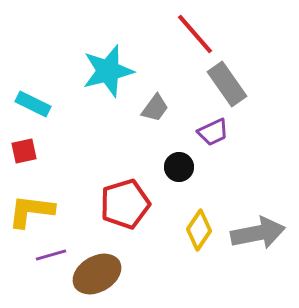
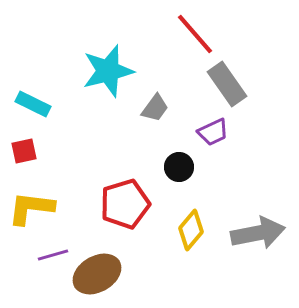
yellow L-shape: moved 3 px up
yellow diamond: moved 8 px left; rotated 6 degrees clockwise
purple line: moved 2 px right
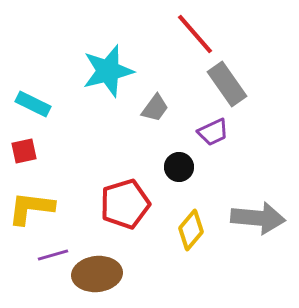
gray arrow: moved 15 px up; rotated 16 degrees clockwise
brown ellipse: rotated 24 degrees clockwise
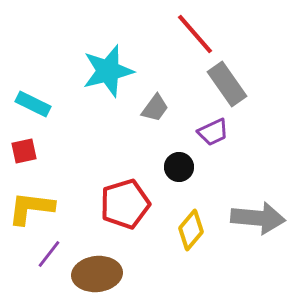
purple line: moved 4 px left, 1 px up; rotated 36 degrees counterclockwise
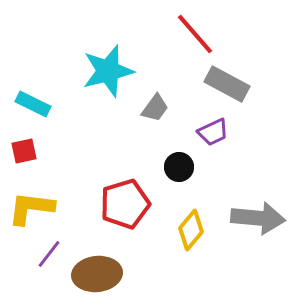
gray rectangle: rotated 27 degrees counterclockwise
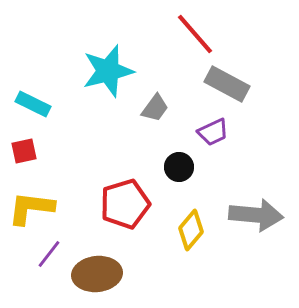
gray arrow: moved 2 px left, 3 px up
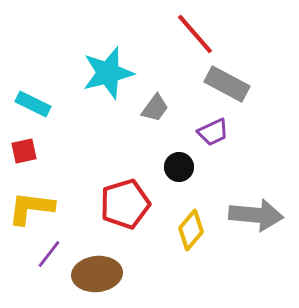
cyan star: moved 2 px down
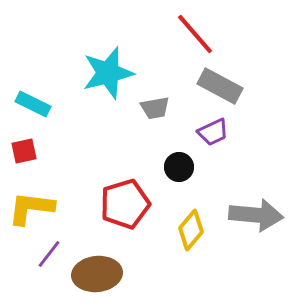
gray rectangle: moved 7 px left, 2 px down
gray trapezoid: rotated 44 degrees clockwise
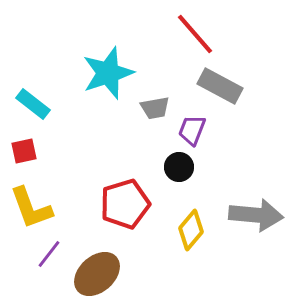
cyan star: rotated 4 degrees counterclockwise
cyan rectangle: rotated 12 degrees clockwise
purple trapezoid: moved 21 px left, 2 px up; rotated 136 degrees clockwise
yellow L-shape: rotated 117 degrees counterclockwise
brown ellipse: rotated 36 degrees counterclockwise
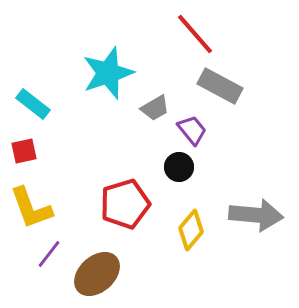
gray trapezoid: rotated 20 degrees counterclockwise
purple trapezoid: rotated 120 degrees clockwise
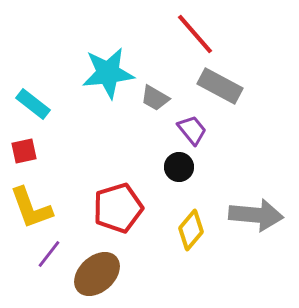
cyan star: rotated 12 degrees clockwise
gray trapezoid: moved 10 px up; rotated 60 degrees clockwise
red pentagon: moved 7 px left, 4 px down
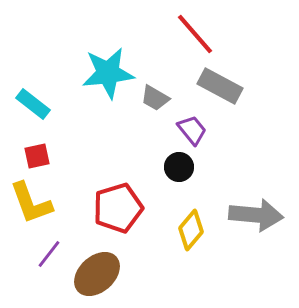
red square: moved 13 px right, 5 px down
yellow L-shape: moved 5 px up
